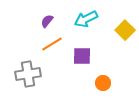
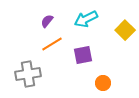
purple square: moved 1 px right, 1 px up; rotated 12 degrees counterclockwise
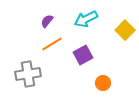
purple square: rotated 18 degrees counterclockwise
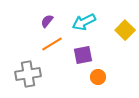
cyan arrow: moved 2 px left, 3 px down
purple square: rotated 18 degrees clockwise
orange circle: moved 5 px left, 6 px up
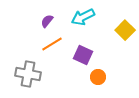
cyan arrow: moved 1 px left, 5 px up
purple square: rotated 36 degrees clockwise
gray cross: rotated 20 degrees clockwise
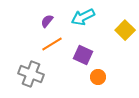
gray cross: moved 3 px right; rotated 10 degrees clockwise
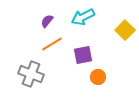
purple square: rotated 36 degrees counterclockwise
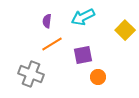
purple semicircle: rotated 32 degrees counterclockwise
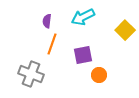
orange line: rotated 40 degrees counterclockwise
orange circle: moved 1 px right, 2 px up
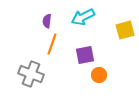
yellow square: rotated 30 degrees clockwise
purple square: moved 2 px right
